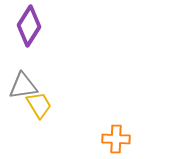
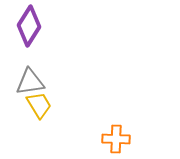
gray triangle: moved 7 px right, 4 px up
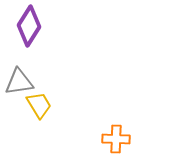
gray triangle: moved 11 px left
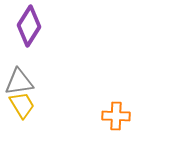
yellow trapezoid: moved 17 px left
orange cross: moved 23 px up
